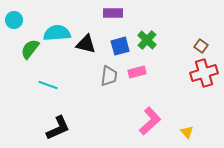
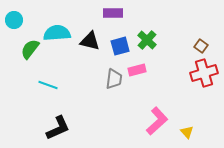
black triangle: moved 4 px right, 3 px up
pink rectangle: moved 2 px up
gray trapezoid: moved 5 px right, 3 px down
pink L-shape: moved 7 px right
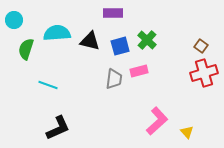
green semicircle: moved 4 px left; rotated 20 degrees counterclockwise
pink rectangle: moved 2 px right, 1 px down
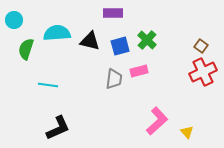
red cross: moved 1 px left, 1 px up; rotated 8 degrees counterclockwise
cyan line: rotated 12 degrees counterclockwise
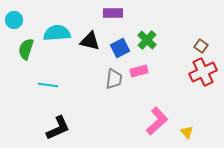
blue square: moved 2 px down; rotated 12 degrees counterclockwise
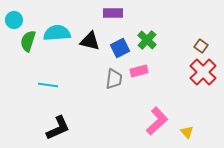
green semicircle: moved 2 px right, 8 px up
red cross: rotated 20 degrees counterclockwise
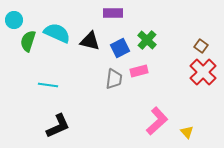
cyan semicircle: rotated 28 degrees clockwise
black L-shape: moved 2 px up
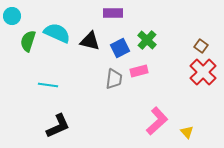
cyan circle: moved 2 px left, 4 px up
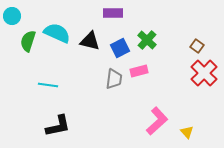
brown square: moved 4 px left
red cross: moved 1 px right, 1 px down
black L-shape: rotated 12 degrees clockwise
